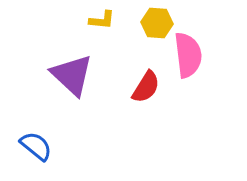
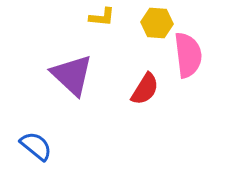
yellow L-shape: moved 3 px up
red semicircle: moved 1 px left, 2 px down
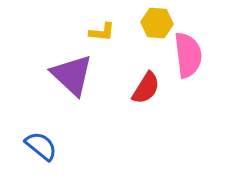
yellow L-shape: moved 15 px down
red semicircle: moved 1 px right, 1 px up
blue semicircle: moved 5 px right
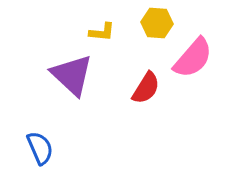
pink semicircle: moved 5 px right, 3 px down; rotated 48 degrees clockwise
blue semicircle: moved 1 px left, 2 px down; rotated 28 degrees clockwise
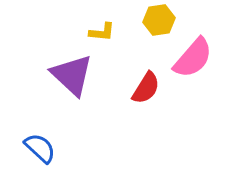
yellow hexagon: moved 2 px right, 3 px up; rotated 12 degrees counterclockwise
blue semicircle: rotated 24 degrees counterclockwise
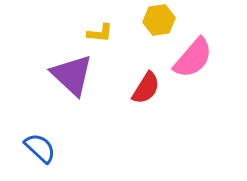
yellow L-shape: moved 2 px left, 1 px down
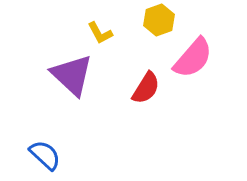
yellow hexagon: rotated 12 degrees counterclockwise
yellow L-shape: rotated 56 degrees clockwise
blue semicircle: moved 5 px right, 7 px down
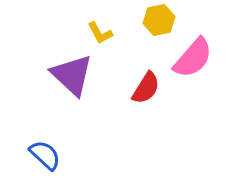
yellow hexagon: rotated 8 degrees clockwise
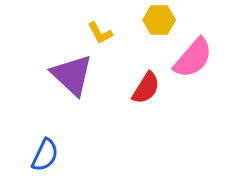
yellow hexagon: rotated 12 degrees clockwise
blue semicircle: rotated 72 degrees clockwise
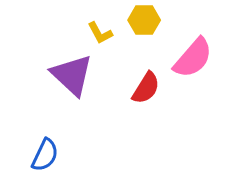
yellow hexagon: moved 15 px left
